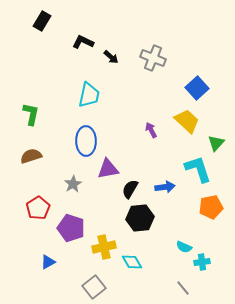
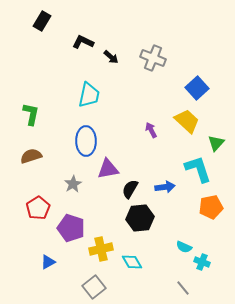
yellow cross: moved 3 px left, 2 px down
cyan cross: rotated 28 degrees clockwise
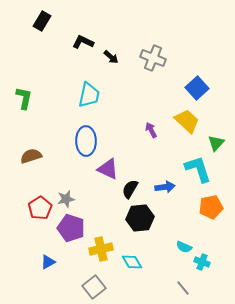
green L-shape: moved 7 px left, 16 px up
purple triangle: rotated 35 degrees clockwise
gray star: moved 7 px left, 15 px down; rotated 18 degrees clockwise
red pentagon: moved 2 px right
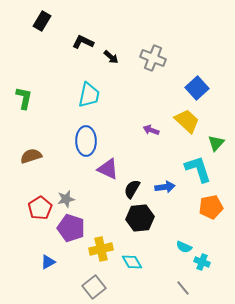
purple arrow: rotated 42 degrees counterclockwise
black semicircle: moved 2 px right
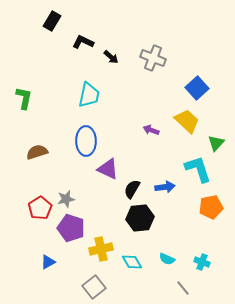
black rectangle: moved 10 px right
brown semicircle: moved 6 px right, 4 px up
cyan semicircle: moved 17 px left, 12 px down
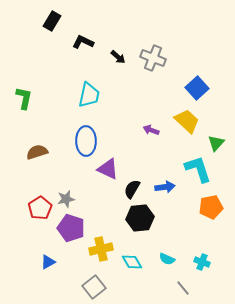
black arrow: moved 7 px right
